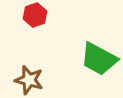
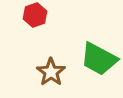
brown star: moved 22 px right, 8 px up; rotated 20 degrees clockwise
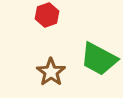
red hexagon: moved 12 px right
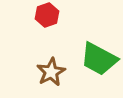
brown star: rotated 8 degrees clockwise
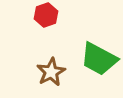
red hexagon: moved 1 px left
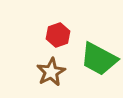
red hexagon: moved 12 px right, 20 px down
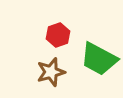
brown star: rotated 12 degrees clockwise
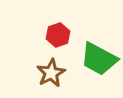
brown star: moved 1 px down; rotated 12 degrees counterclockwise
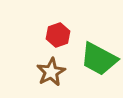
brown star: moved 1 px up
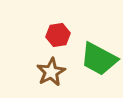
red hexagon: rotated 10 degrees clockwise
